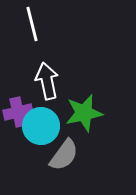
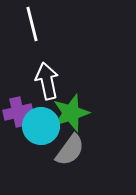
green star: moved 13 px left; rotated 6 degrees counterclockwise
gray semicircle: moved 6 px right, 5 px up
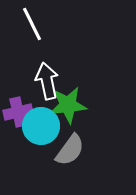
white line: rotated 12 degrees counterclockwise
green star: moved 3 px left, 8 px up; rotated 12 degrees clockwise
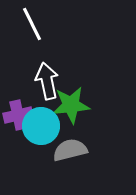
green star: moved 3 px right
purple cross: moved 3 px down
gray semicircle: rotated 140 degrees counterclockwise
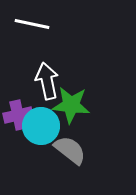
white line: rotated 52 degrees counterclockwise
green star: rotated 12 degrees clockwise
gray semicircle: rotated 52 degrees clockwise
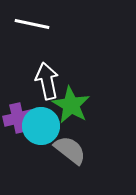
green star: rotated 24 degrees clockwise
purple cross: moved 3 px down
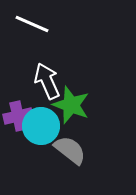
white line: rotated 12 degrees clockwise
white arrow: rotated 12 degrees counterclockwise
green star: rotated 9 degrees counterclockwise
purple cross: moved 2 px up
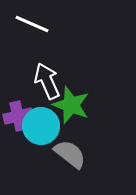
gray semicircle: moved 4 px down
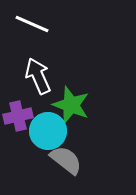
white arrow: moved 9 px left, 5 px up
cyan circle: moved 7 px right, 5 px down
gray semicircle: moved 4 px left, 6 px down
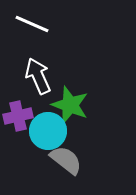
green star: moved 1 px left
